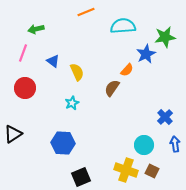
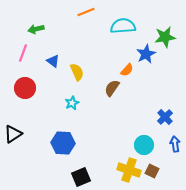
yellow cross: moved 3 px right
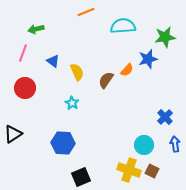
blue star: moved 2 px right, 5 px down; rotated 12 degrees clockwise
brown semicircle: moved 6 px left, 8 px up
cyan star: rotated 16 degrees counterclockwise
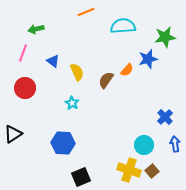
brown square: rotated 24 degrees clockwise
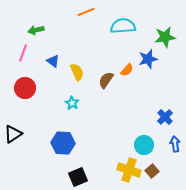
green arrow: moved 1 px down
black square: moved 3 px left
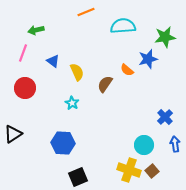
orange semicircle: rotated 88 degrees clockwise
brown semicircle: moved 1 px left, 4 px down
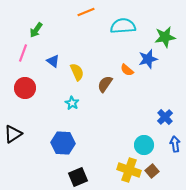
green arrow: rotated 42 degrees counterclockwise
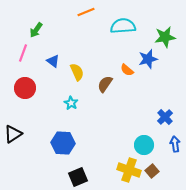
cyan star: moved 1 px left
